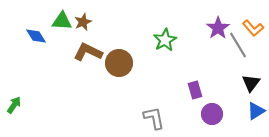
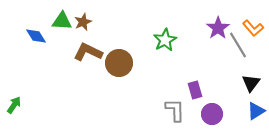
gray L-shape: moved 21 px right, 8 px up; rotated 10 degrees clockwise
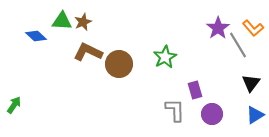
blue diamond: rotated 15 degrees counterclockwise
green star: moved 17 px down
brown circle: moved 1 px down
blue triangle: moved 1 px left, 4 px down
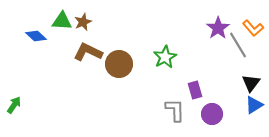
blue triangle: moved 1 px left, 10 px up
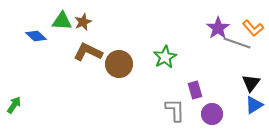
gray line: moved 1 px left, 2 px up; rotated 40 degrees counterclockwise
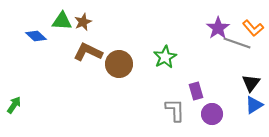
purple rectangle: moved 1 px right, 1 px down
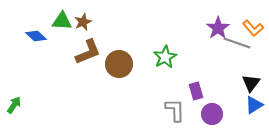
brown L-shape: rotated 132 degrees clockwise
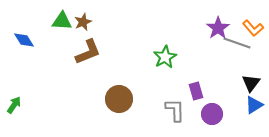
blue diamond: moved 12 px left, 4 px down; rotated 15 degrees clockwise
brown circle: moved 35 px down
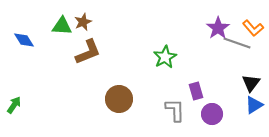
green triangle: moved 5 px down
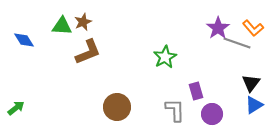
brown circle: moved 2 px left, 8 px down
green arrow: moved 2 px right, 3 px down; rotated 18 degrees clockwise
